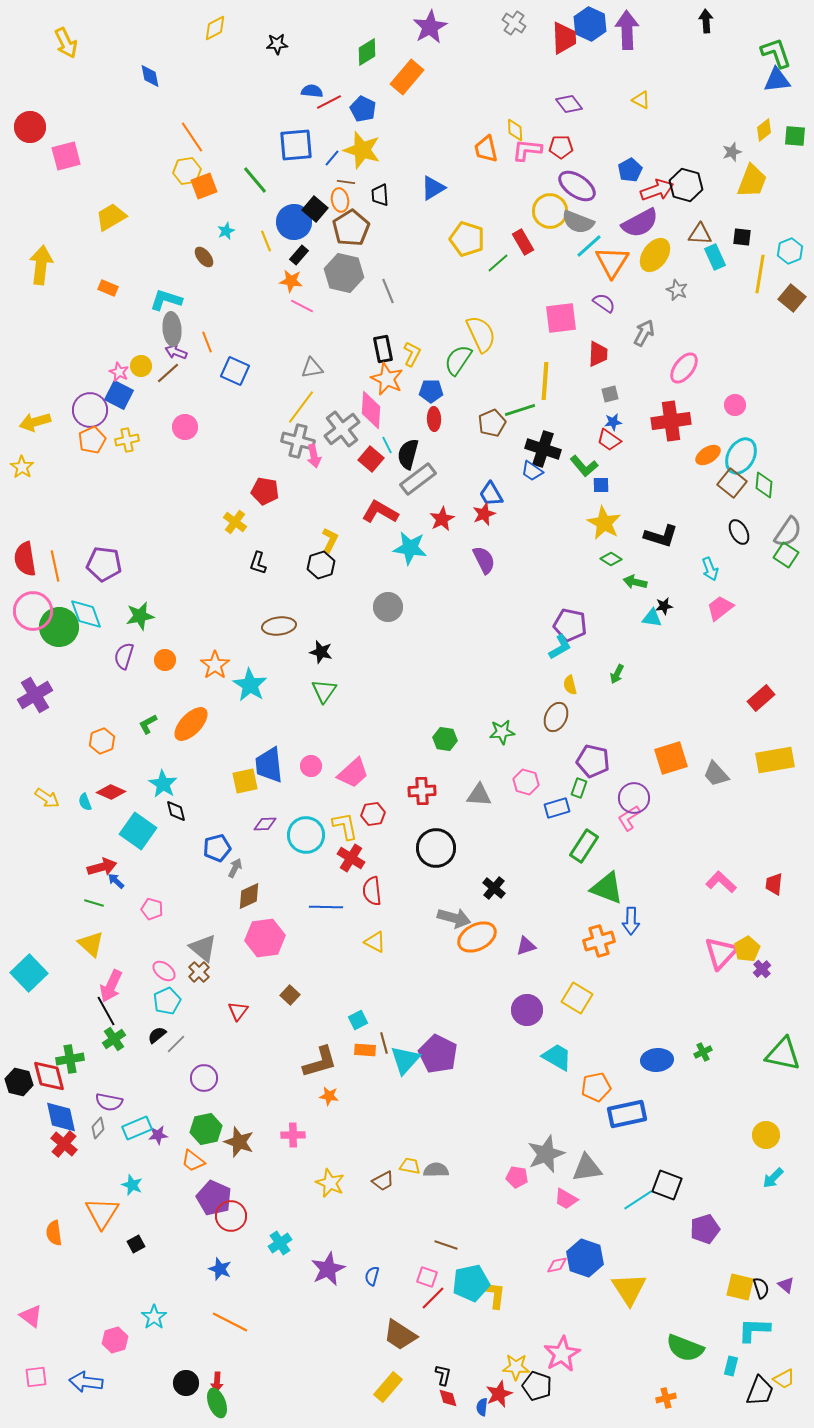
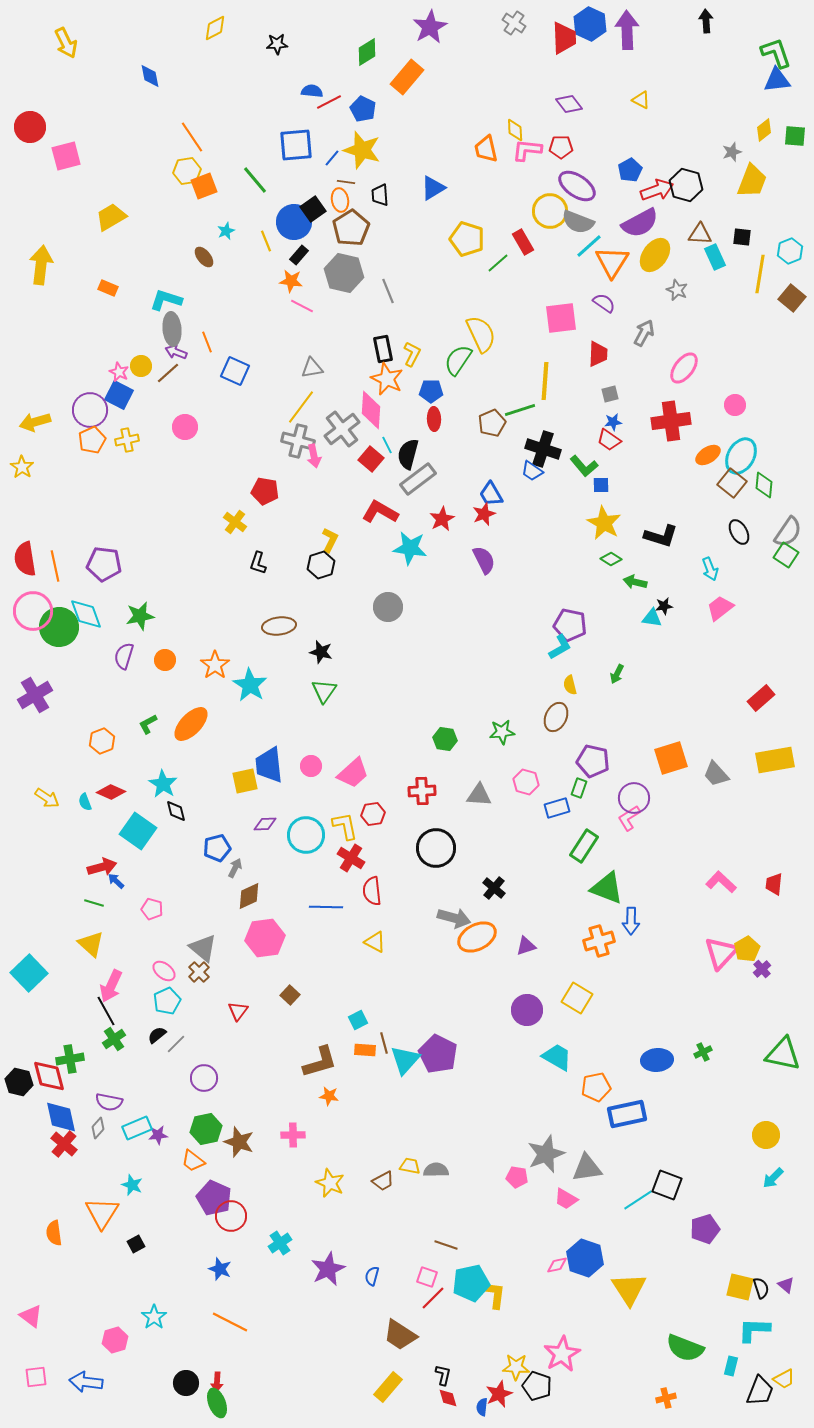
black square at (315, 209): moved 2 px left; rotated 15 degrees clockwise
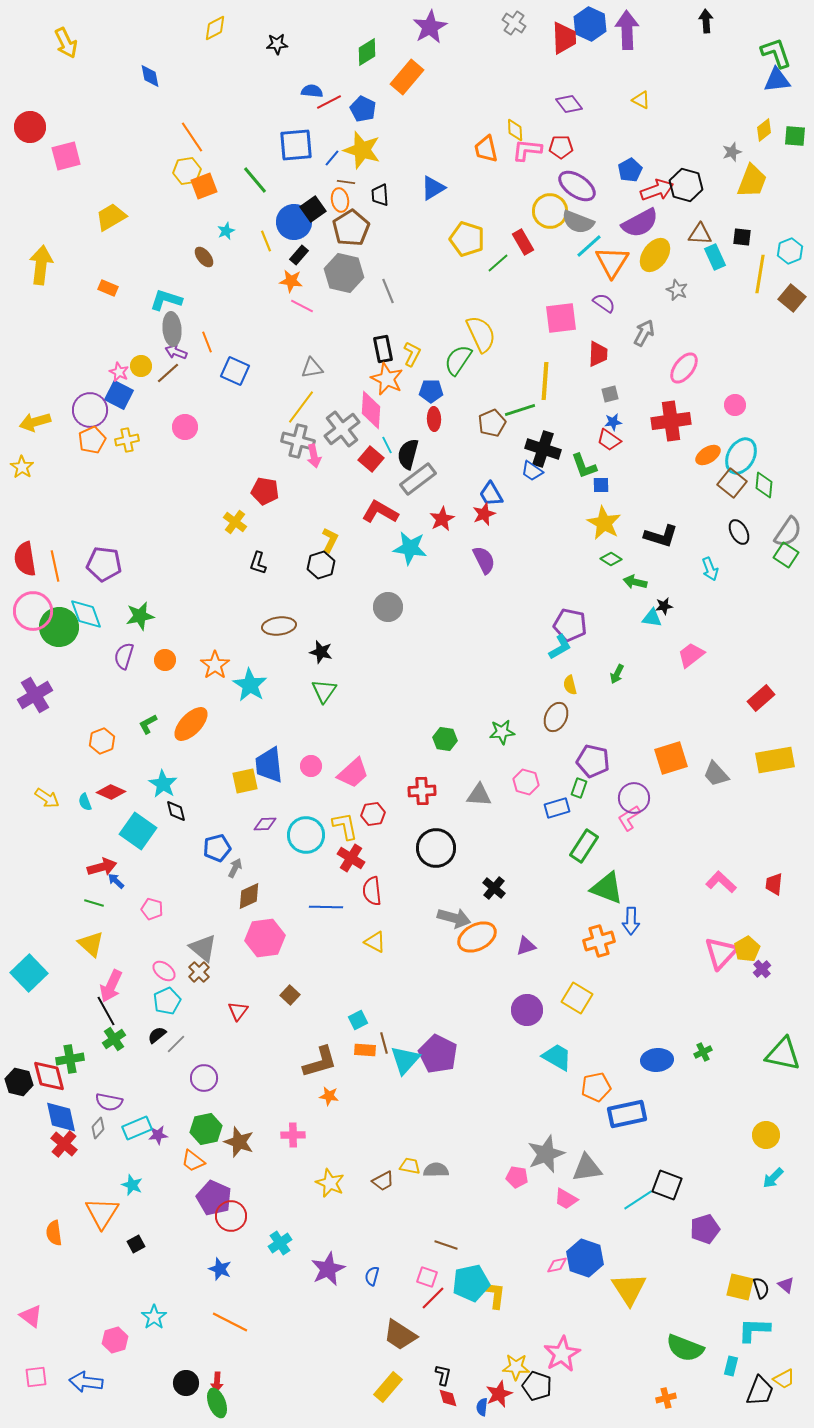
green L-shape at (584, 466): rotated 20 degrees clockwise
pink trapezoid at (720, 608): moved 29 px left, 47 px down
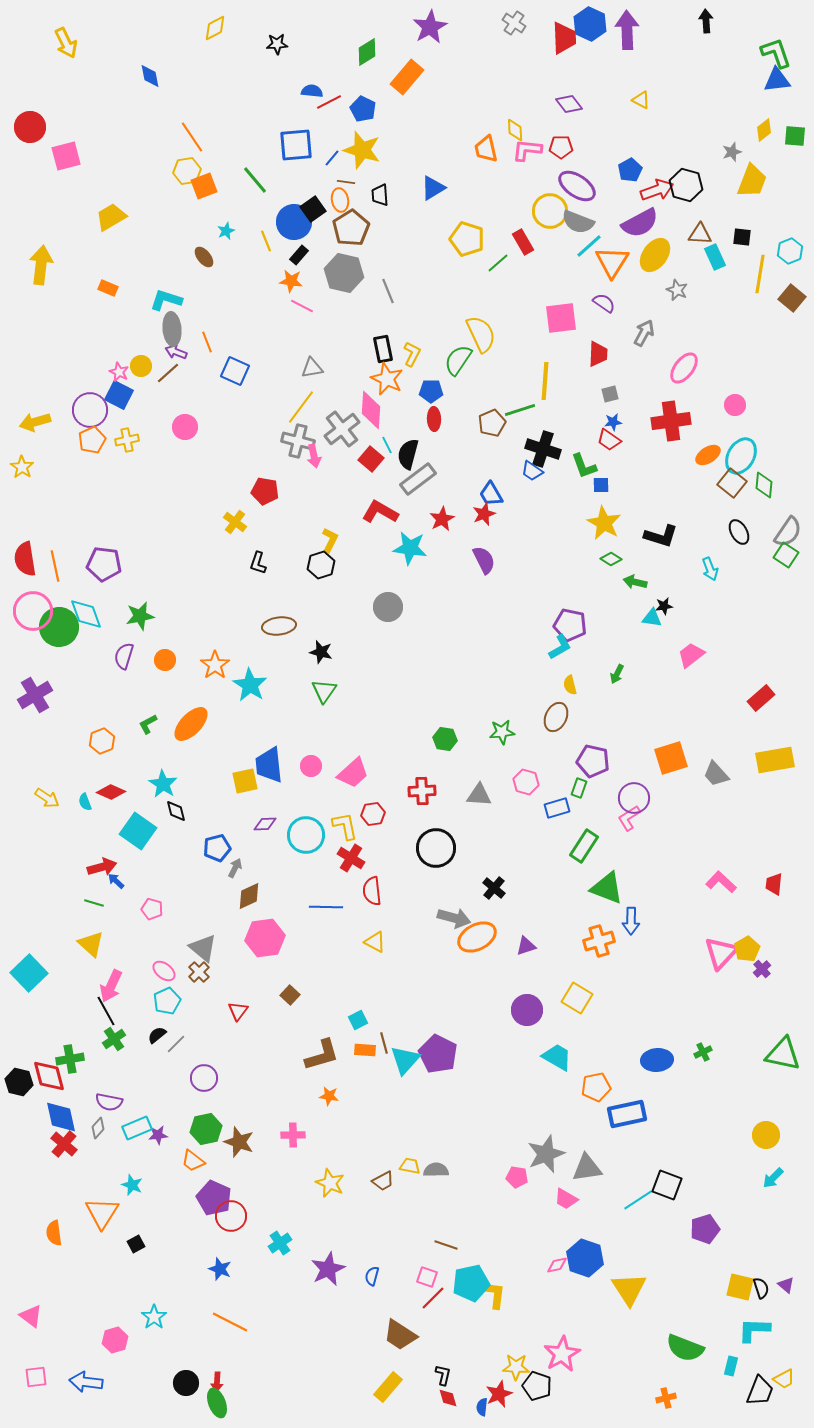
brown L-shape at (320, 1062): moved 2 px right, 7 px up
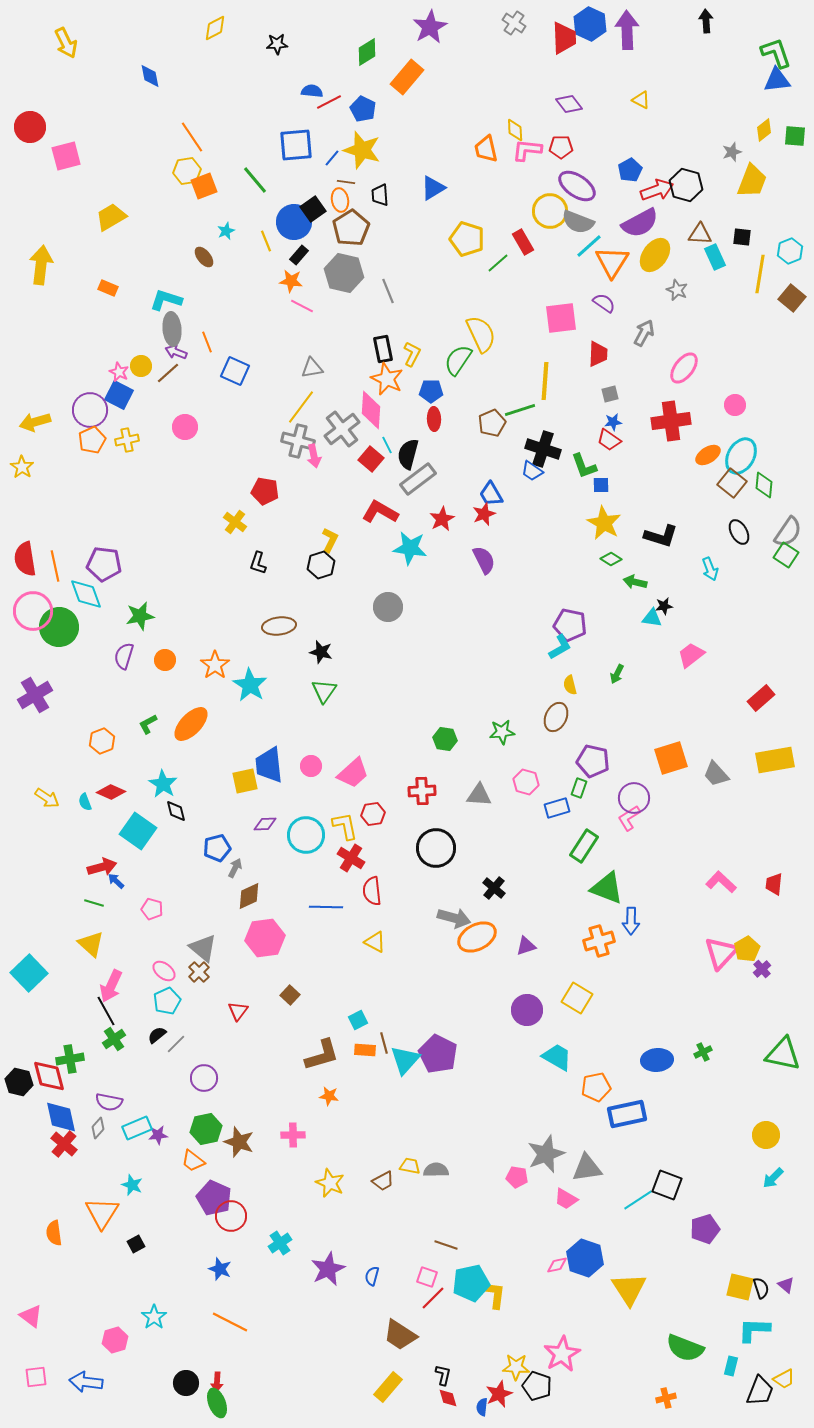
cyan diamond at (86, 614): moved 20 px up
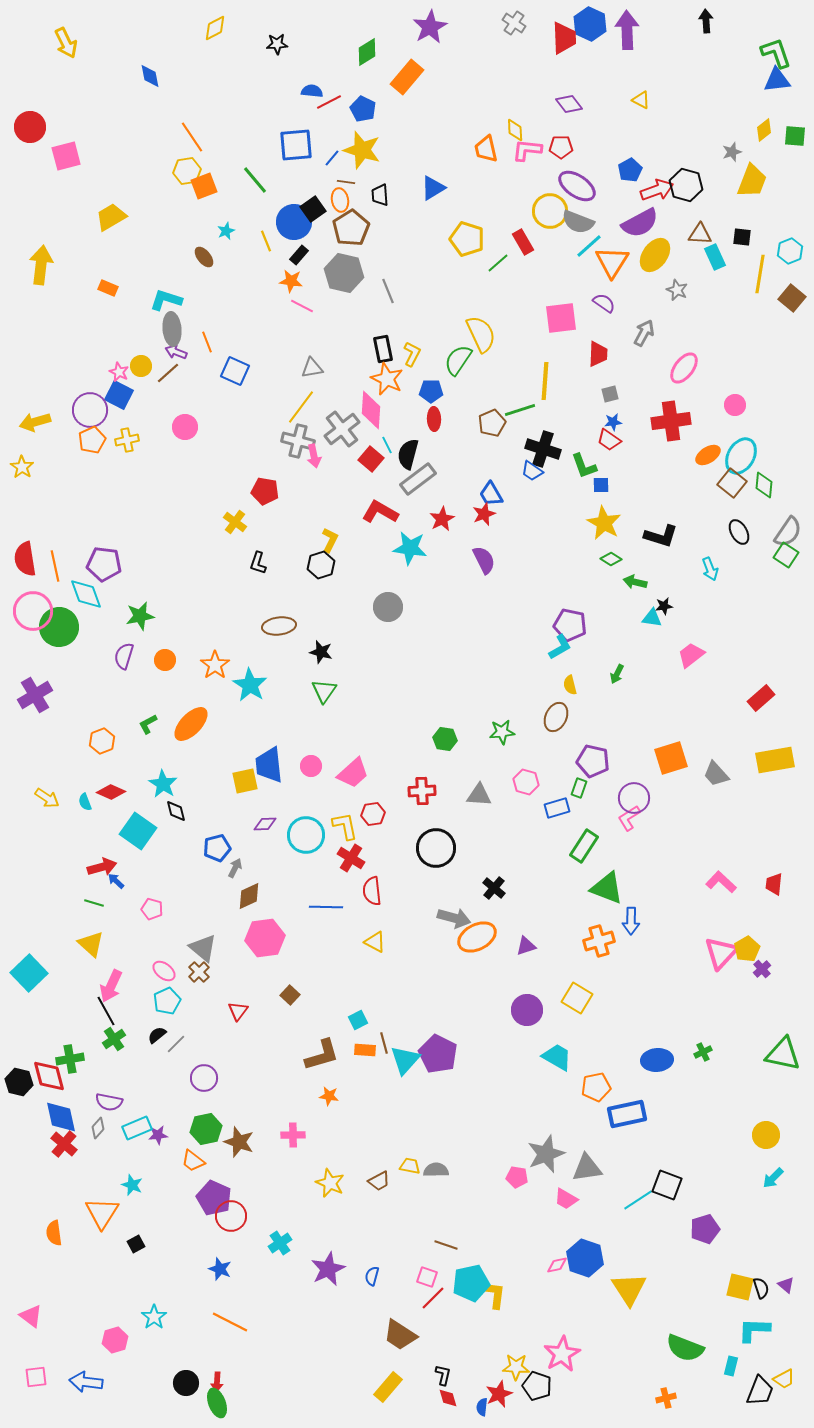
brown trapezoid at (383, 1181): moved 4 px left
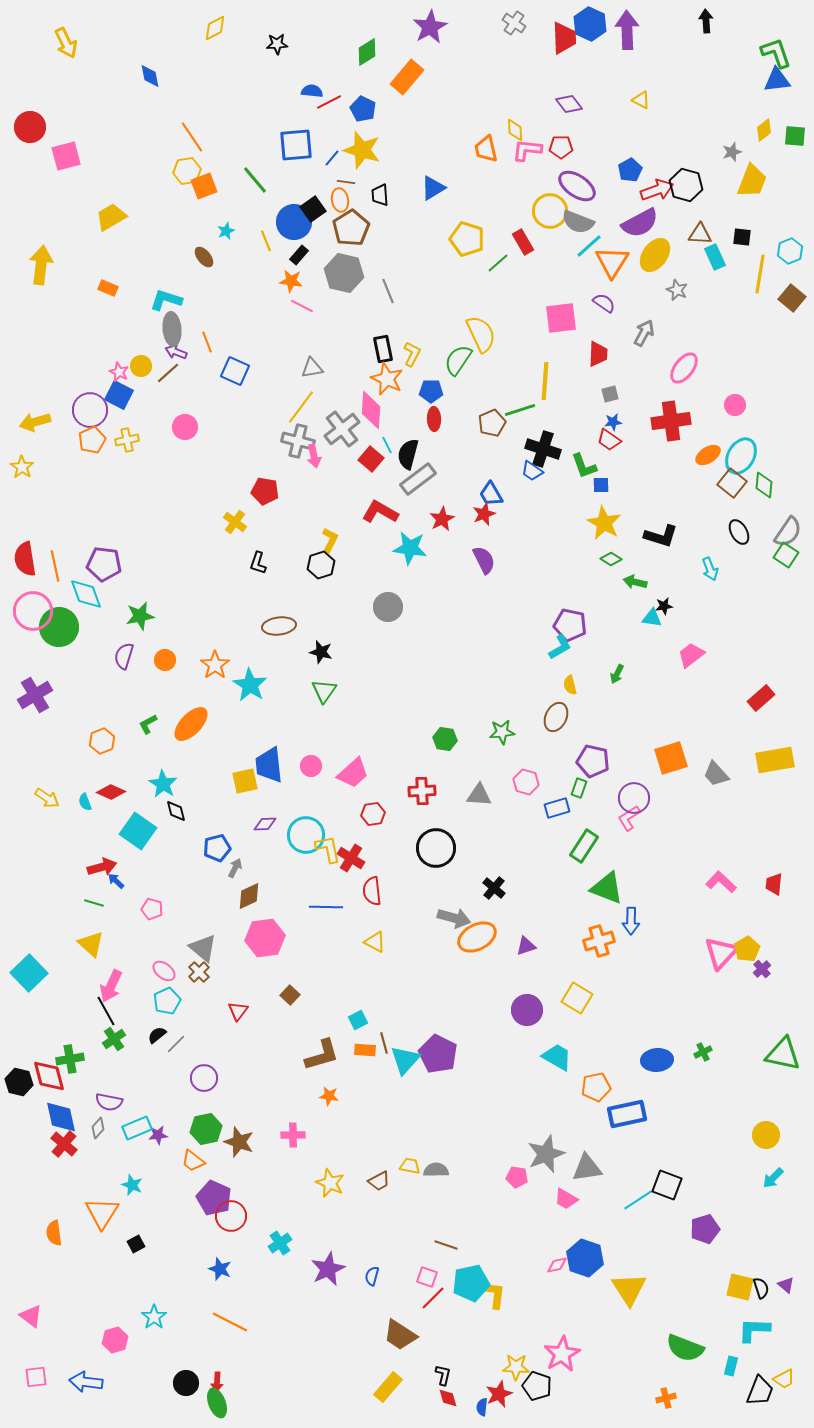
yellow L-shape at (345, 826): moved 17 px left, 23 px down
